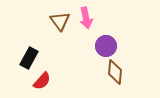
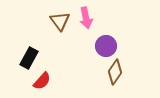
brown diamond: rotated 30 degrees clockwise
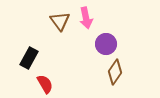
purple circle: moved 2 px up
red semicircle: moved 3 px right, 3 px down; rotated 72 degrees counterclockwise
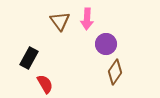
pink arrow: moved 1 px right, 1 px down; rotated 15 degrees clockwise
